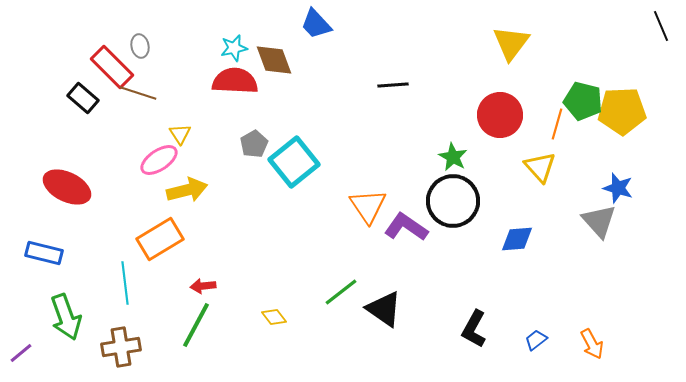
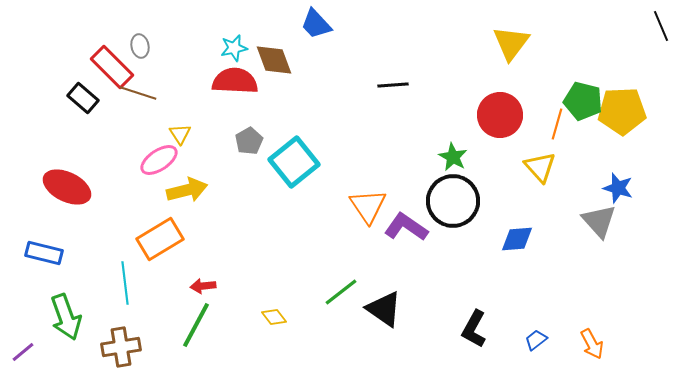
gray pentagon at (254, 144): moved 5 px left, 3 px up
purple line at (21, 353): moved 2 px right, 1 px up
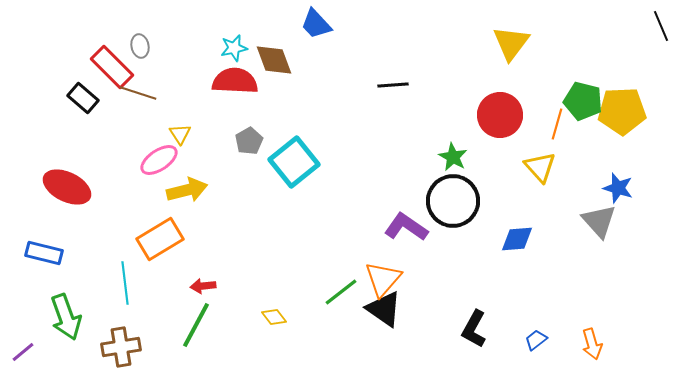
orange triangle at (368, 206): moved 15 px right, 73 px down; rotated 15 degrees clockwise
orange arrow at (592, 344): rotated 12 degrees clockwise
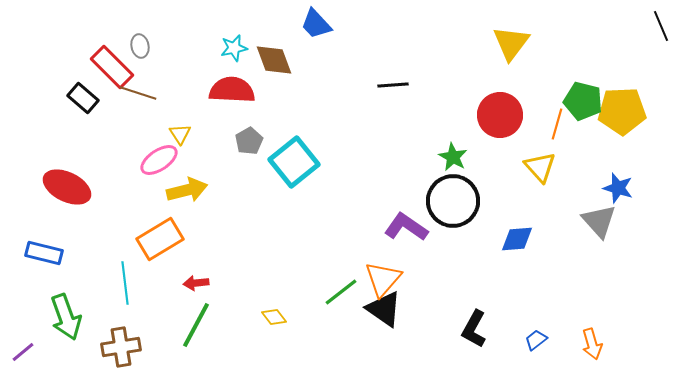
red semicircle at (235, 81): moved 3 px left, 9 px down
red arrow at (203, 286): moved 7 px left, 3 px up
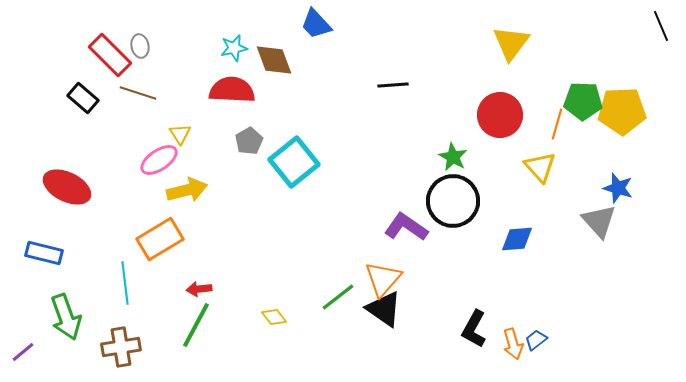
red rectangle at (112, 67): moved 2 px left, 12 px up
green pentagon at (583, 101): rotated 12 degrees counterclockwise
red arrow at (196, 283): moved 3 px right, 6 px down
green line at (341, 292): moved 3 px left, 5 px down
orange arrow at (592, 344): moved 79 px left
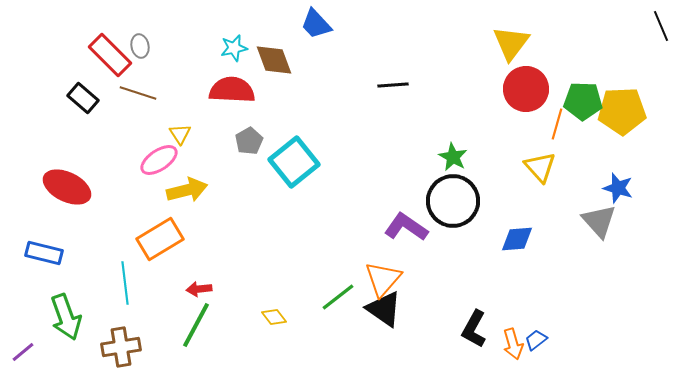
red circle at (500, 115): moved 26 px right, 26 px up
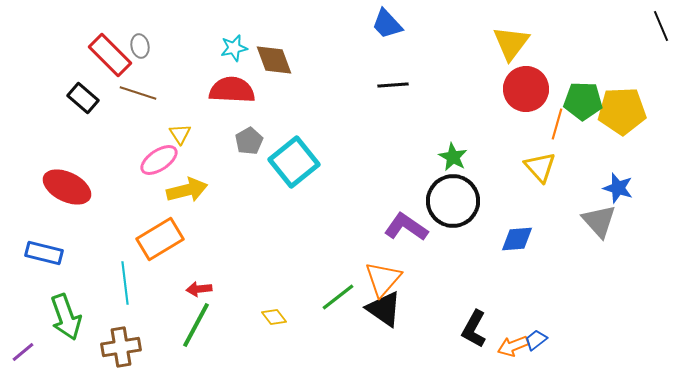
blue trapezoid at (316, 24): moved 71 px right
orange arrow at (513, 344): moved 2 px down; rotated 84 degrees clockwise
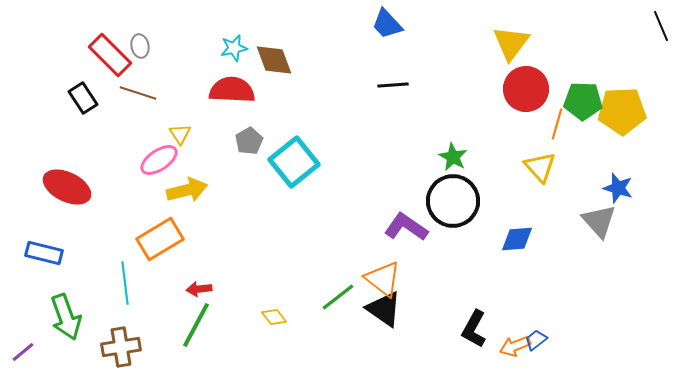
black rectangle at (83, 98): rotated 16 degrees clockwise
orange triangle at (383, 279): rotated 33 degrees counterclockwise
orange arrow at (513, 346): moved 2 px right
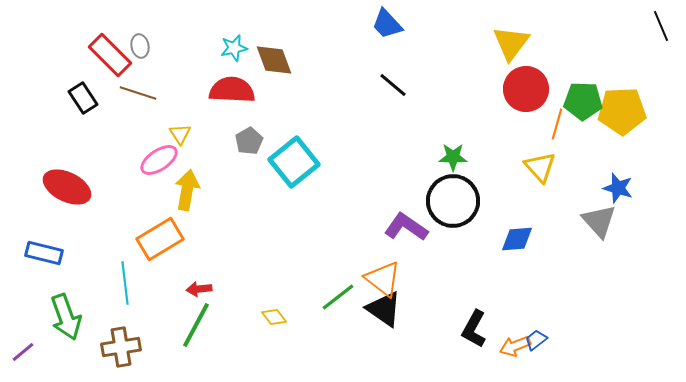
black line at (393, 85): rotated 44 degrees clockwise
green star at (453, 157): rotated 28 degrees counterclockwise
yellow arrow at (187, 190): rotated 66 degrees counterclockwise
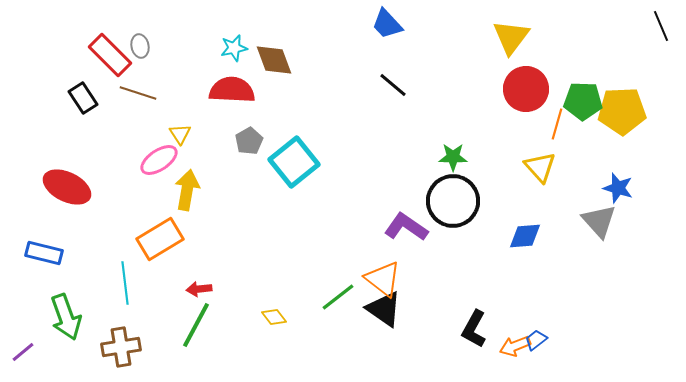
yellow triangle at (511, 43): moved 6 px up
blue diamond at (517, 239): moved 8 px right, 3 px up
